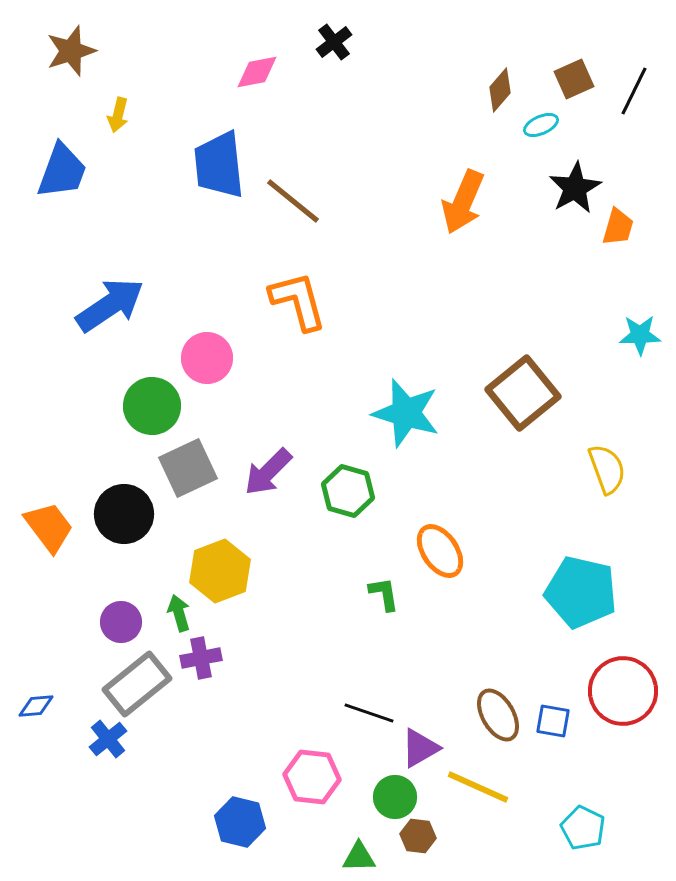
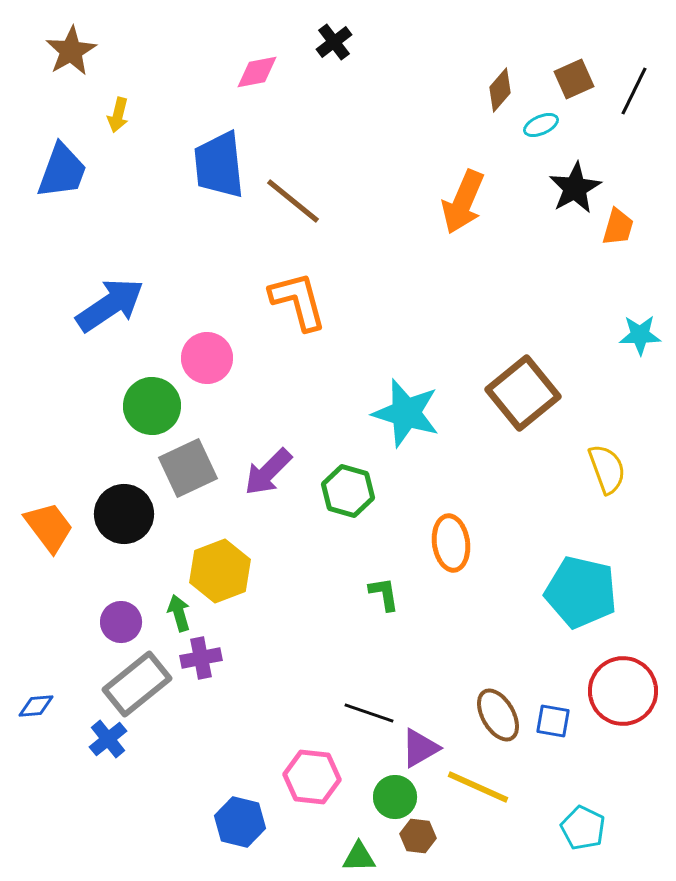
brown star at (71, 51): rotated 12 degrees counterclockwise
orange ellipse at (440, 551): moved 11 px right, 8 px up; rotated 26 degrees clockwise
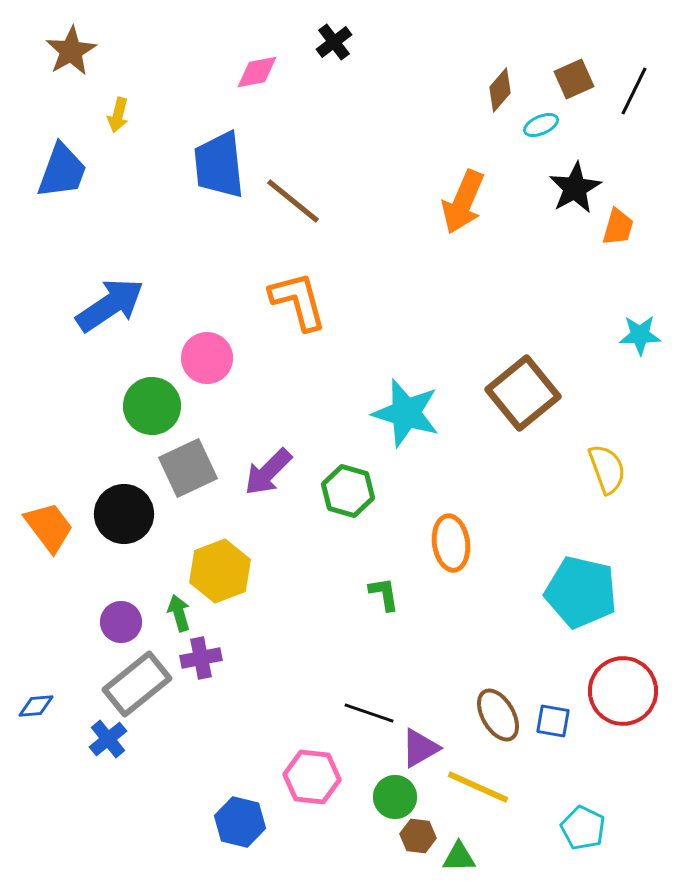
green triangle at (359, 857): moved 100 px right
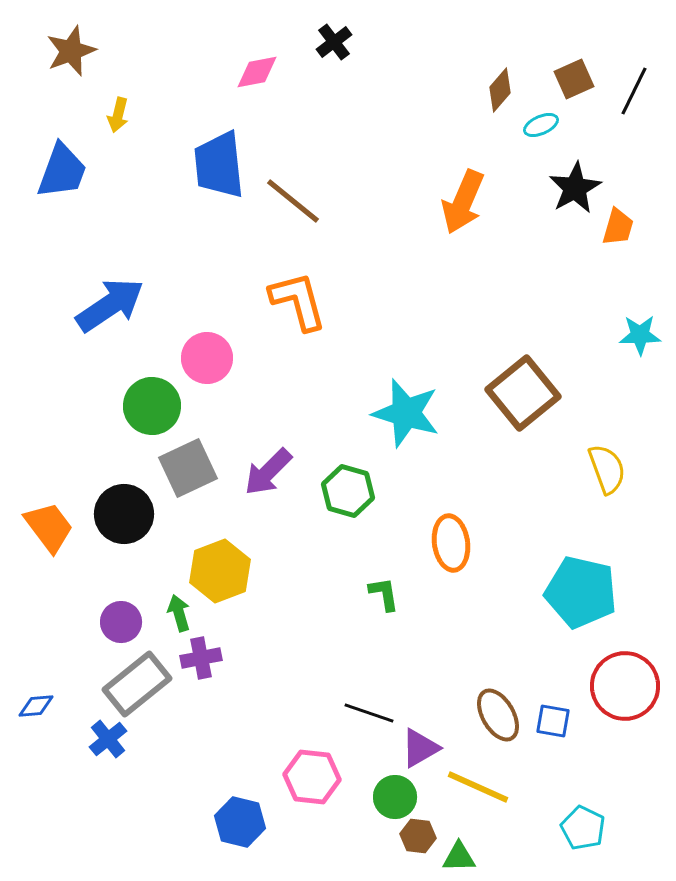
brown star at (71, 51): rotated 9 degrees clockwise
red circle at (623, 691): moved 2 px right, 5 px up
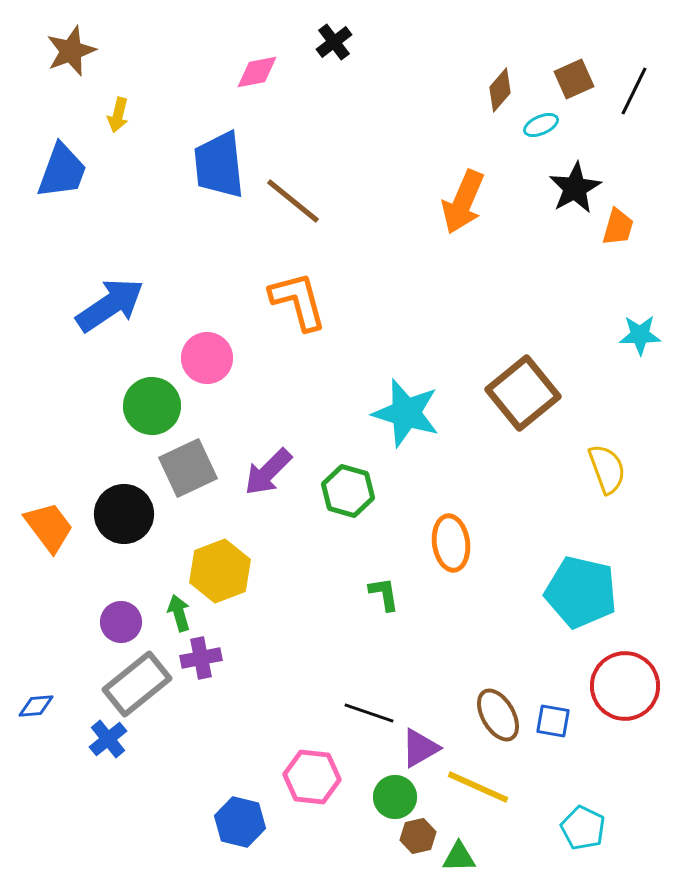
brown hexagon at (418, 836): rotated 20 degrees counterclockwise
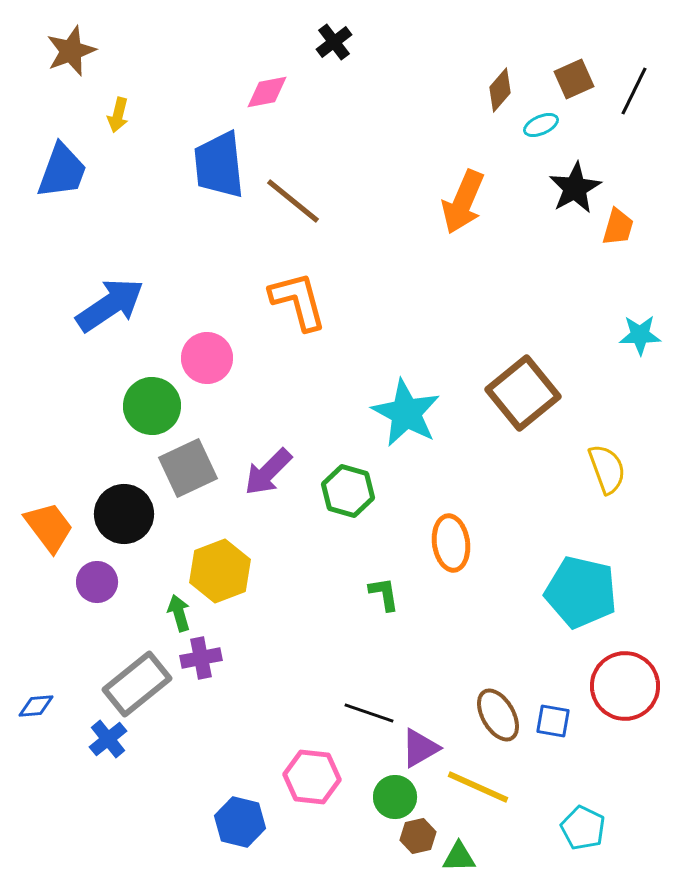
pink diamond at (257, 72): moved 10 px right, 20 px down
cyan star at (406, 413): rotated 12 degrees clockwise
purple circle at (121, 622): moved 24 px left, 40 px up
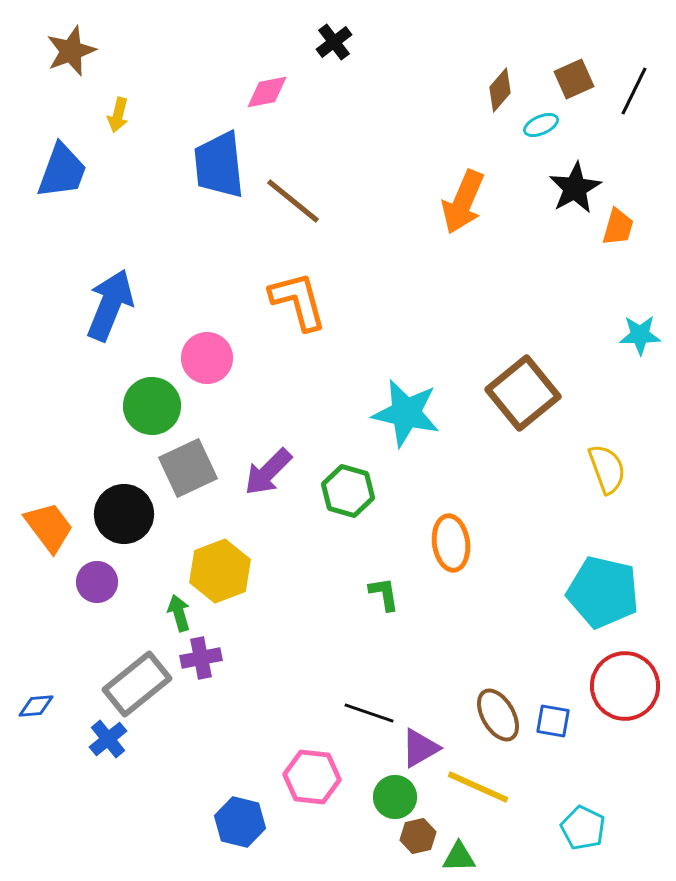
blue arrow at (110, 305): rotated 34 degrees counterclockwise
cyan star at (406, 413): rotated 16 degrees counterclockwise
cyan pentagon at (581, 592): moved 22 px right
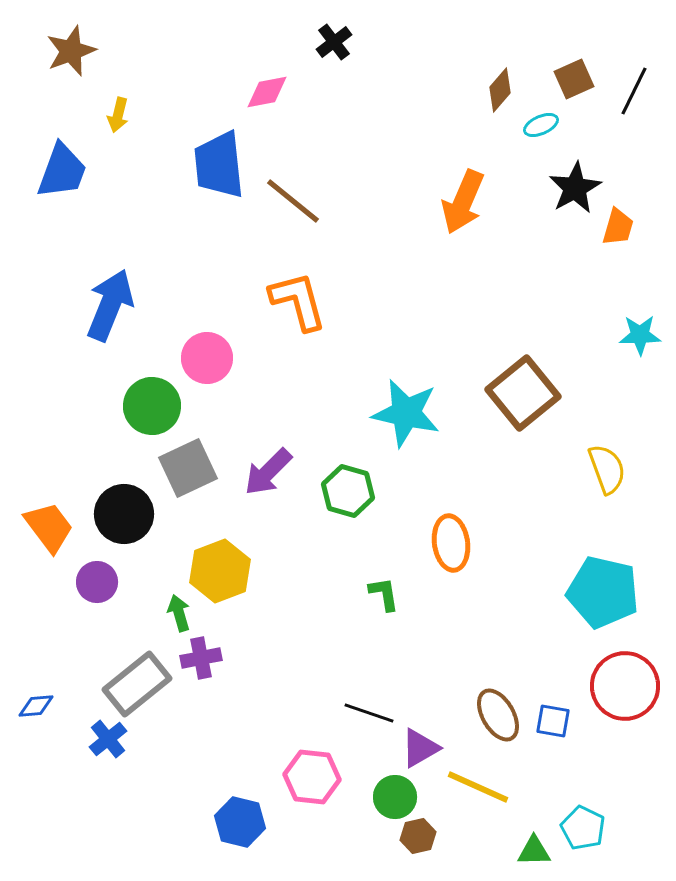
green triangle at (459, 857): moved 75 px right, 6 px up
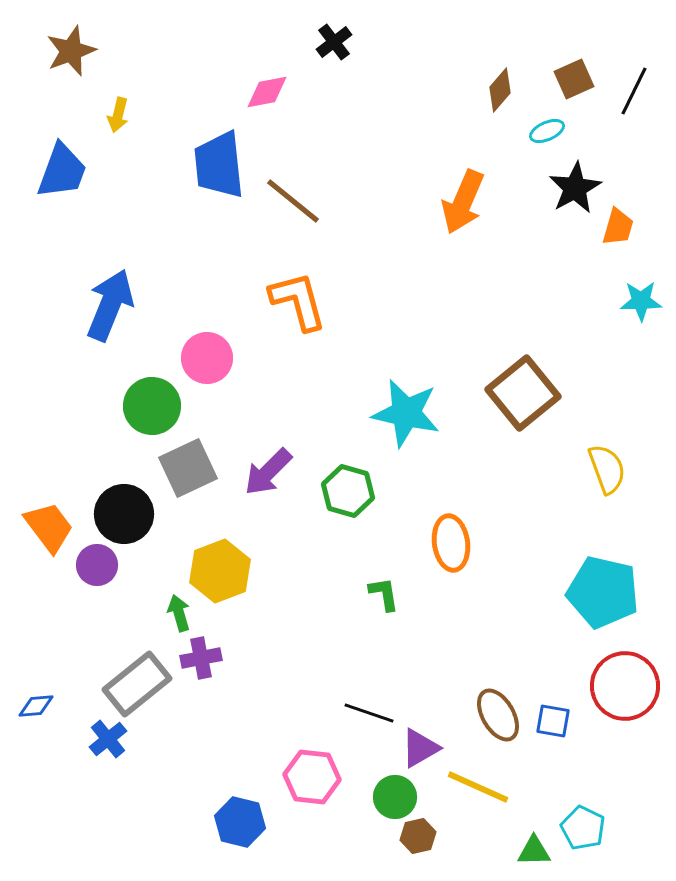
cyan ellipse at (541, 125): moved 6 px right, 6 px down
cyan star at (640, 335): moved 1 px right, 34 px up
purple circle at (97, 582): moved 17 px up
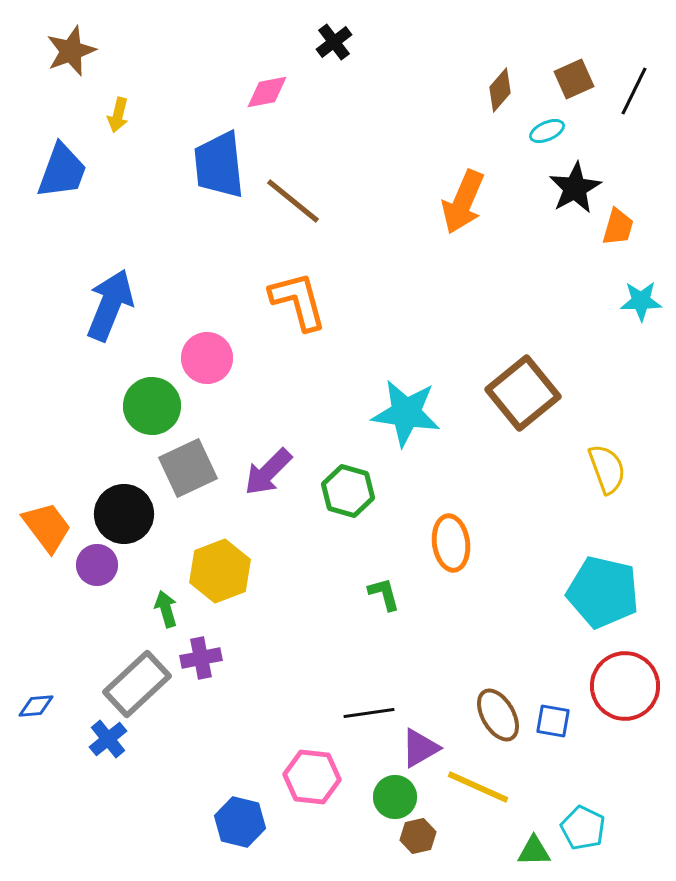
cyan star at (406, 413): rotated 4 degrees counterclockwise
orange trapezoid at (49, 527): moved 2 px left
green L-shape at (384, 594): rotated 6 degrees counterclockwise
green arrow at (179, 613): moved 13 px left, 4 px up
gray rectangle at (137, 684): rotated 4 degrees counterclockwise
black line at (369, 713): rotated 27 degrees counterclockwise
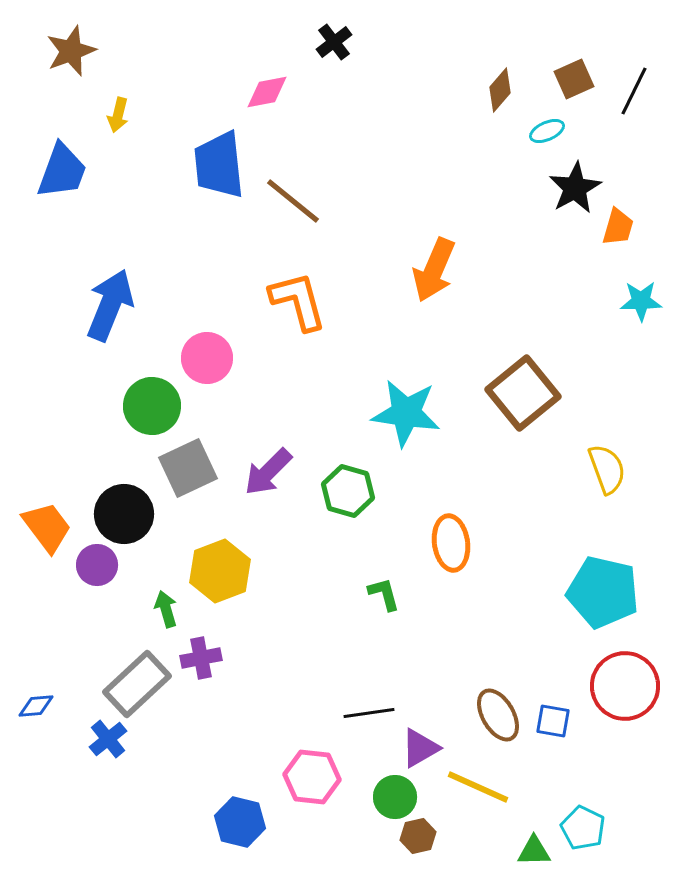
orange arrow at (463, 202): moved 29 px left, 68 px down
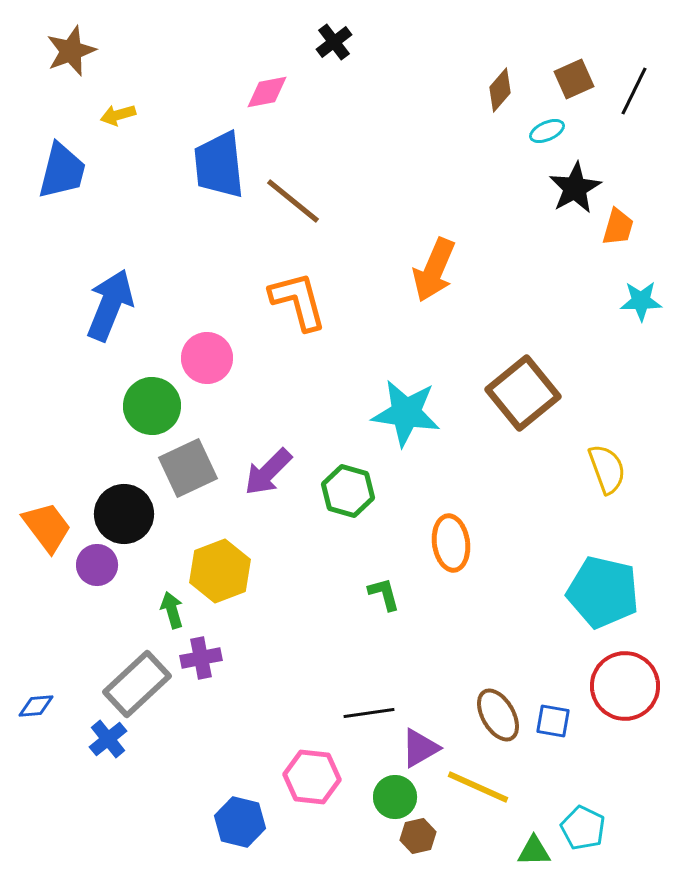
yellow arrow at (118, 115): rotated 60 degrees clockwise
blue trapezoid at (62, 171): rotated 6 degrees counterclockwise
green arrow at (166, 609): moved 6 px right, 1 px down
